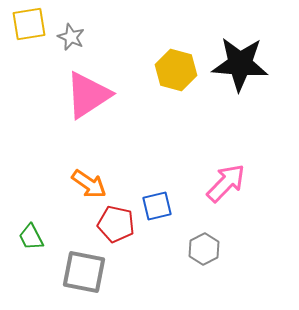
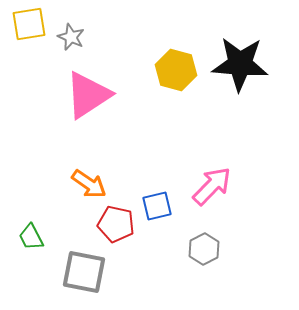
pink arrow: moved 14 px left, 3 px down
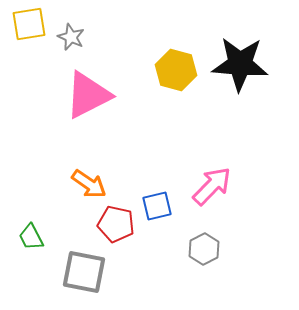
pink triangle: rotated 6 degrees clockwise
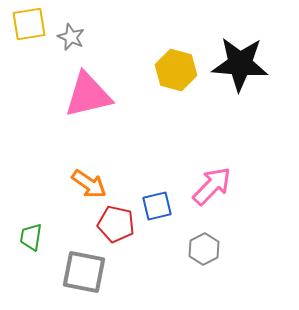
pink triangle: rotated 14 degrees clockwise
green trapezoid: rotated 36 degrees clockwise
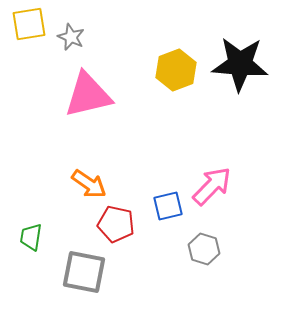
yellow hexagon: rotated 24 degrees clockwise
blue square: moved 11 px right
gray hexagon: rotated 16 degrees counterclockwise
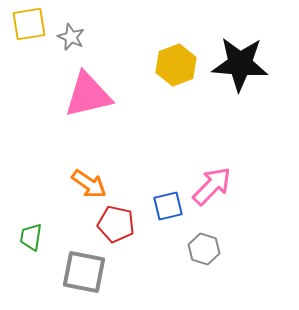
yellow hexagon: moved 5 px up
